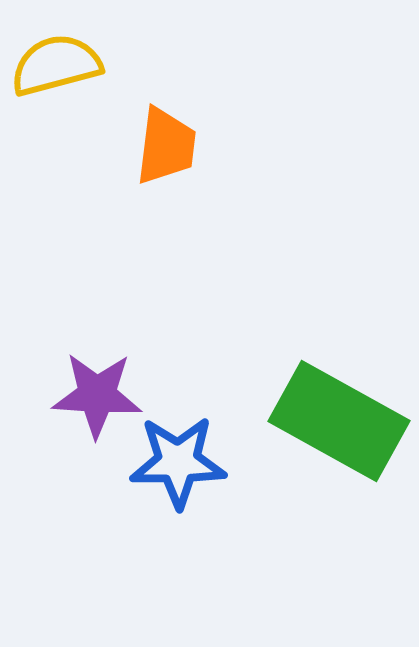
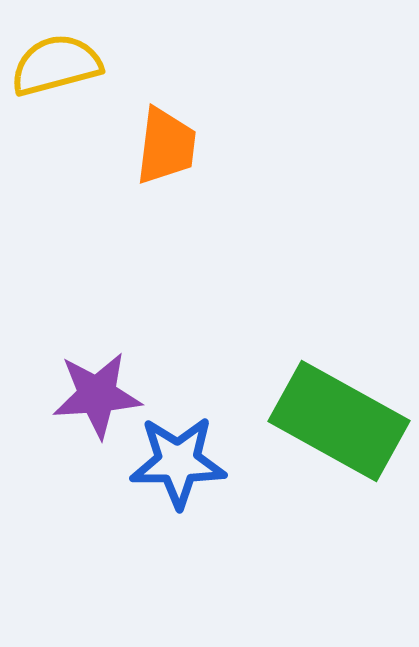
purple star: rotated 8 degrees counterclockwise
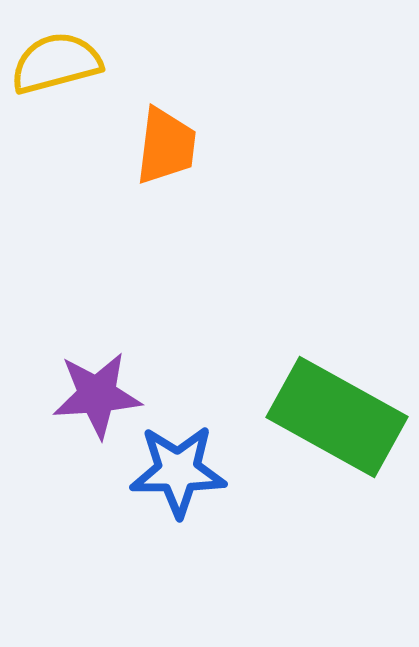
yellow semicircle: moved 2 px up
green rectangle: moved 2 px left, 4 px up
blue star: moved 9 px down
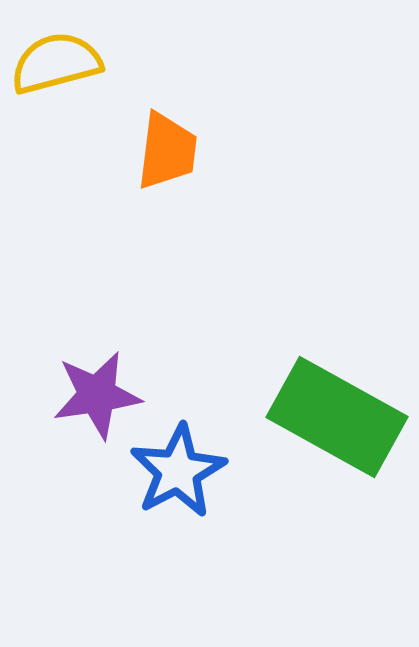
orange trapezoid: moved 1 px right, 5 px down
purple star: rotated 4 degrees counterclockwise
blue star: rotated 28 degrees counterclockwise
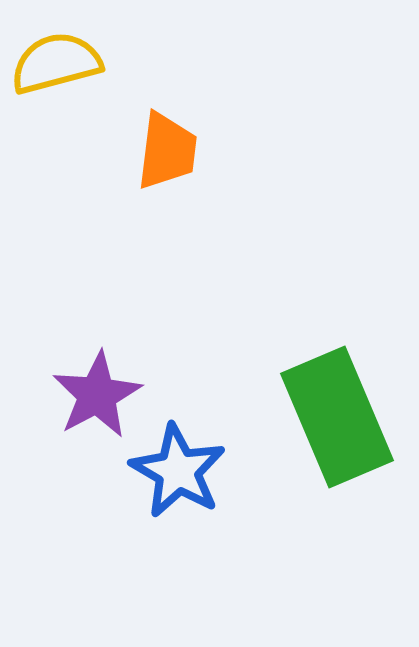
purple star: rotated 20 degrees counterclockwise
green rectangle: rotated 38 degrees clockwise
blue star: rotated 14 degrees counterclockwise
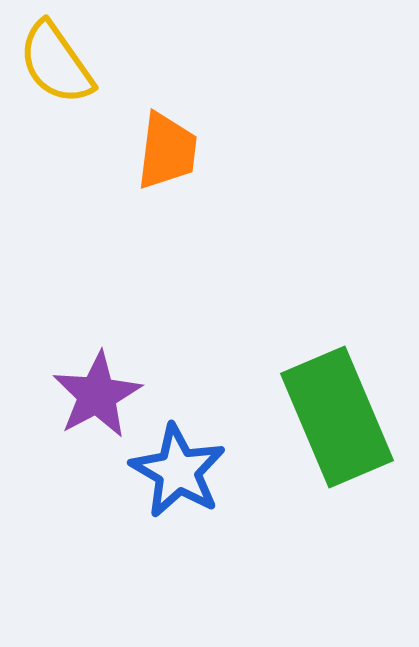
yellow semicircle: rotated 110 degrees counterclockwise
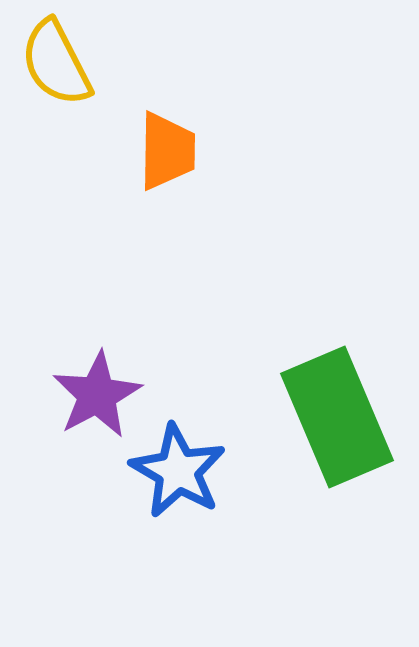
yellow semicircle: rotated 8 degrees clockwise
orange trapezoid: rotated 6 degrees counterclockwise
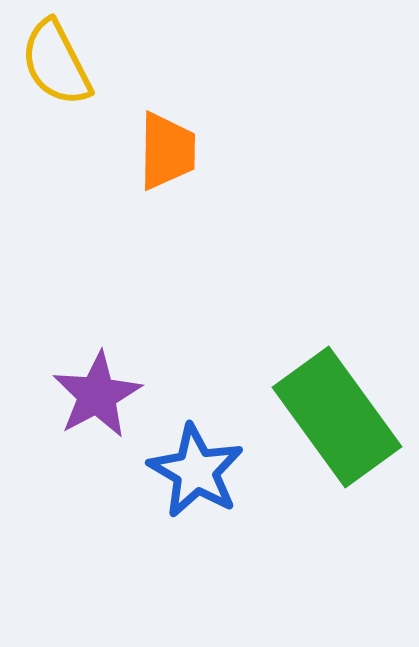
green rectangle: rotated 13 degrees counterclockwise
blue star: moved 18 px right
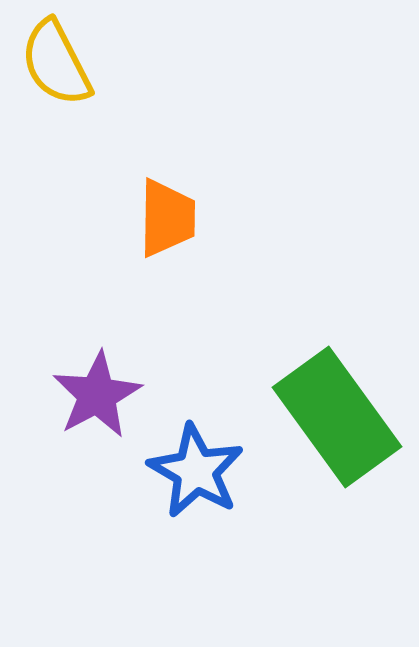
orange trapezoid: moved 67 px down
